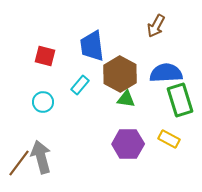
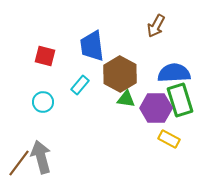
blue semicircle: moved 8 px right
purple hexagon: moved 28 px right, 36 px up
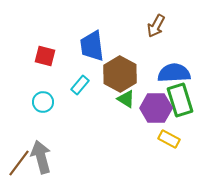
green triangle: rotated 24 degrees clockwise
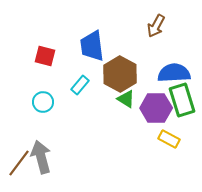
green rectangle: moved 2 px right
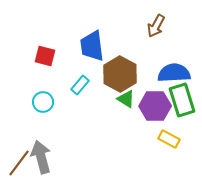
purple hexagon: moved 1 px left, 2 px up
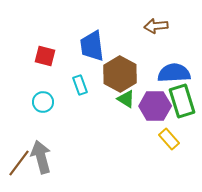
brown arrow: rotated 55 degrees clockwise
cyan rectangle: rotated 60 degrees counterclockwise
green rectangle: moved 1 px down
yellow rectangle: rotated 20 degrees clockwise
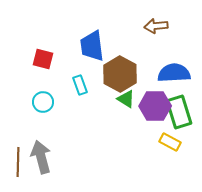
red square: moved 2 px left, 3 px down
green rectangle: moved 3 px left, 11 px down
yellow rectangle: moved 1 px right, 3 px down; rotated 20 degrees counterclockwise
brown line: moved 1 px left, 1 px up; rotated 36 degrees counterclockwise
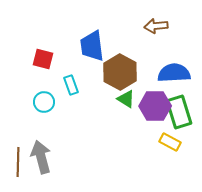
brown hexagon: moved 2 px up
cyan rectangle: moved 9 px left
cyan circle: moved 1 px right
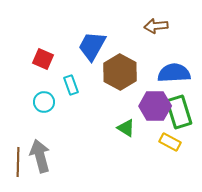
blue trapezoid: rotated 36 degrees clockwise
red square: rotated 10 degrees clockwise
green triangle: moved 29 px down
gray arrow: moved 1 px left, 1 px up
